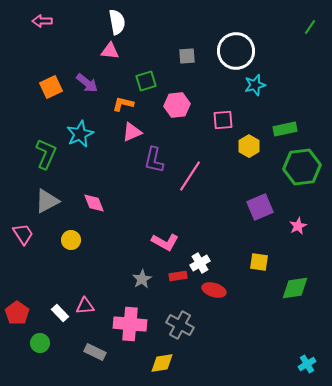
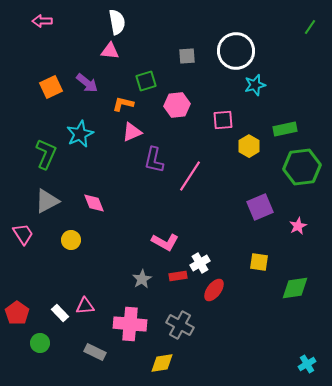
red ellipse at (214, 290): rotated 70 degrees counterclockwise
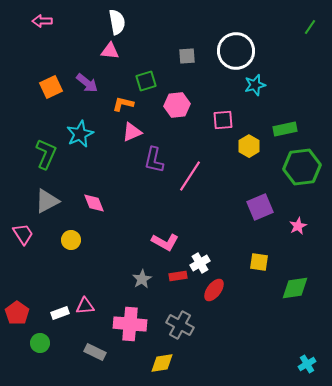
white rectangle at (60, 313): rotated 66 degrees counterclockwise
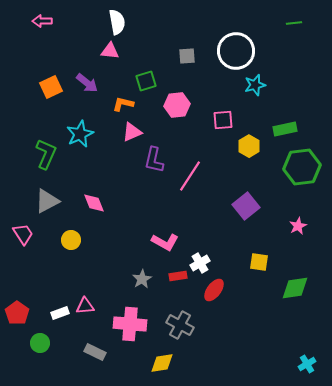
green line at (310, 27): moved 16 px left, 4 px up; rotated 49 degrees clockwise
purple square at (260, 207): moved 14 px left, 1 px up; rotated 16 degrees counterclockwise
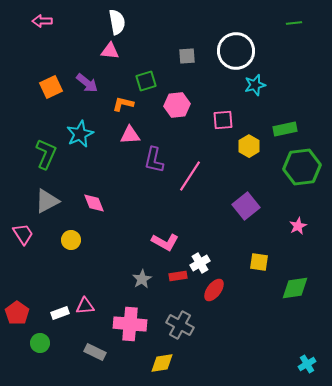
pink triangle at (132, 132): moved 2 px left, 3 px down; rotated 20 degrees clockwise
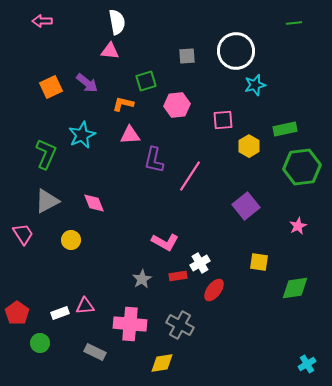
cyan star at (80, 134): moved 2 px right, 1 px down
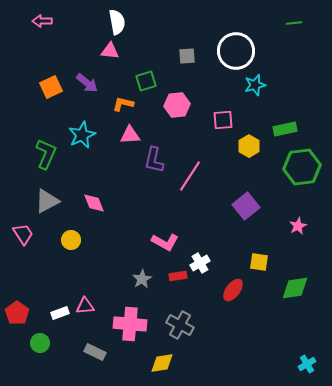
red ellipse at (214, 290): moved 19 px right
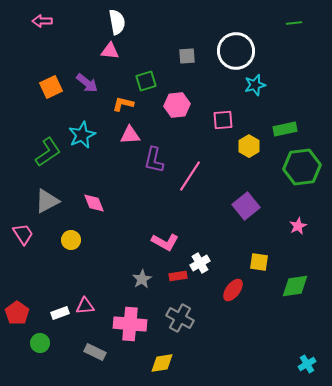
green L-shape at (46, 154): moved 2 px right, 2 px up; rotated 32 degrees clockwise
green diamond at (295, 288): moved 2 px up
gray cross at (180, 325): moved 7 px up
